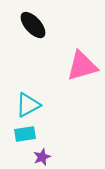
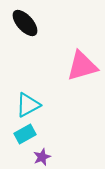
black ellipse: moved 8 px left, 2 px up
cyan rectangle: rotated 20 degrees counterclockwise
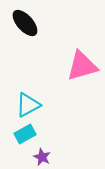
purple star: rotated 24 degrees counterclockwise
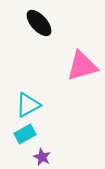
black ellipse: moved 14 px right
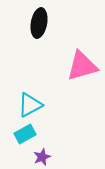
black ellipse: rotated 52 degrees clockwise
cyan triangle: moved 2 px right
purple star: rotated 24 degrees clockwise
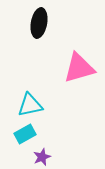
pink triangle: moved 3 px left, 2 px down
cyan triangle: rotated 16 degrees clockwise
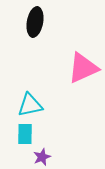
black ellipse: moved 4 px left, 1 px up
pink triangle: moved 4 px right; rotated 8 degrees counterclockwise
cyan rectangle: rotated 60 degrees counterclockwise
